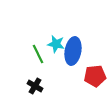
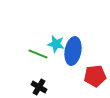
green line: rotated 42 degrees counterclockwise
black cross: moved 4 px right, 1 px down
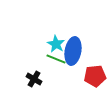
cyan star: rotated 18 degrees clockwise
green line: moved 18 px right, 5 px down
black cross: moved 5 px left, 8 px up
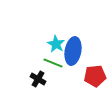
green line: moved 3 px left, 4 px down
black cross: moved 4 px right
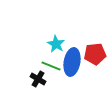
blue ellipse: moved 1 px left, 11 px down
green line: moved 2 px left, 3 px down
red pentagon: moved 22 px up
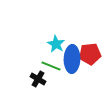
red pentagon: moved 5 px left
blue ellipse: moved 3 px up; rotated 8 degrees counterclockwise
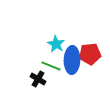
blue ellipse: moved 1 px down
